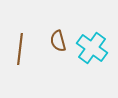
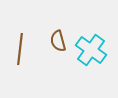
cyan cross: moved 1 px left, 2 px down
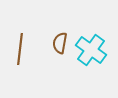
brown semicircle: moved 2 px right, 2 px down; rotated 25 degrees clockwise
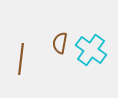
brown line: moved 1 px right, 10 px down
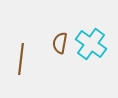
cyan cross: moved 6 px up
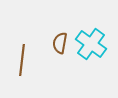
brown line: moved 1 px right, 1 px down
